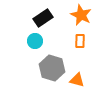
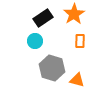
orange star: moved 7 px left, 1 px up; rotated 15 degrees clockwise
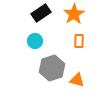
black rectangle: moved 2 px left, 5 px up
orange rectangle: moved 1 px left
gray hexagon: rotated 25 degrees clockwise
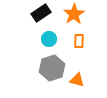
cyan circle: moved 14 px right, 2 px up
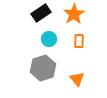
gray hexagon: moved 9 px left
orange triangle: moved 1 px up; rotated 35 degrees clockwise
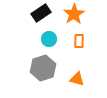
orange triangle: rotated 35 degrees counterclockwise
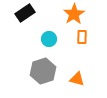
black rectangle: moved 16 px left
orange rectangle: moved 3 px right, 4 px up
gray hexagon: moved 3 px down
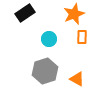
orange star: rotated 10 degrees clockwise
gray hexagon: moved 2 px right
orange triangle: rotated 14 degrees clockwise
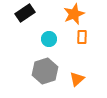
orange triangle: rotated 49 degrees clockwise
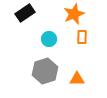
orange triangle: rotated 42 degrees clockwise
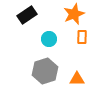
black rectangle: moved 2 px right, 2 px down
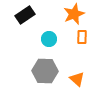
black rectangle: moved 2 px left
gray hexagon: rotated 20 degrees clockwise
orange triangle: rotated 42 degrees clockwise
